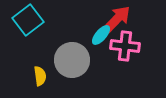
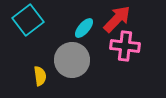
cyan ellipse: moved 17 px left, 7 px up
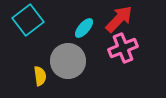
red arrow: moved 2 px right
pink cross: moved 2 px left, 2 px down; rotated 28 degrees counterclockwise
gray circle: moved 4 px left, 1 px down
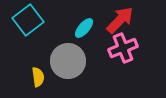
red arrow: moved 1 px right, 1 px down
yellow semicircle: moved 2 px left, 1 px down
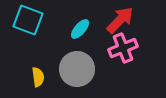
cyan square: rotated 32 degrees counterclockwise
cyan ellipse: moved 4 px left, 1 px down
gray circle: moved 9 px right, 8 px down
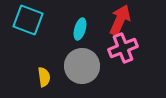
red arrow: rotated 20 degrees counterclockwise
cyan ellipse: rotated 25 degrees counterclockwise
gray circle: moved 5 px right, 3 px up
yellow semicircle: moved 6 px right
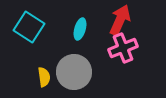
cyan square: moved 1 px right, 7 px down; rotated 12 degrees clockwise
gray circle: moved 8 px left, 6 px down
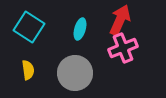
gray circle: moved 1 px right, 1 px down
yellow semicircle: moved 16 px left, 7 px up
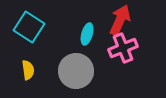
cyan ellipse: moved 7 px right, 5 px down
gray circle: moved 1 px right, 2 px up
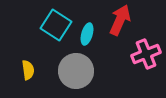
cyan square: moved 27 px right, 2 px up
pink cross: moved 23 px right, 6 px down
